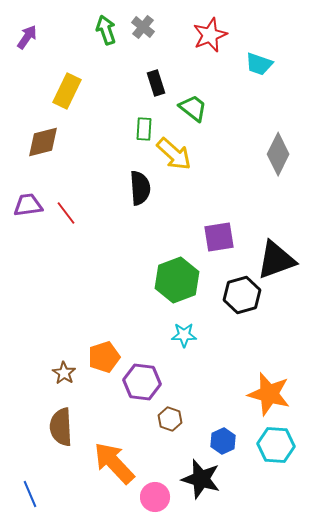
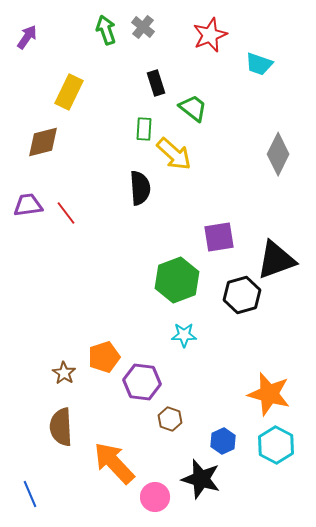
yellow rectangle: moved 2 px right, 1 px down
cyan hexagon: rotated 24 degrees clockwise
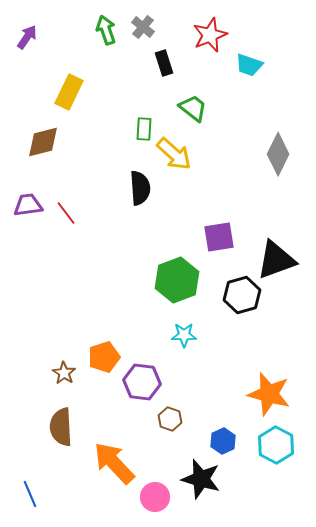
cyan trapezoid: moved 10 px left, 1 px down
black rectangle: moved 8 px right, 20 px up
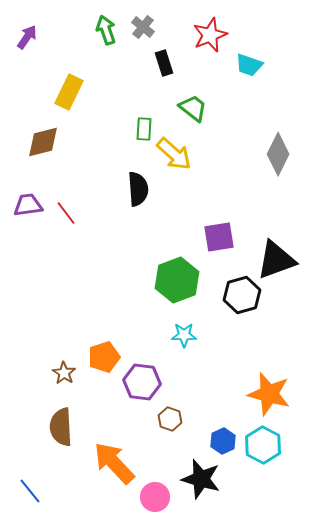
black semicircle: moved 2 px left, 1 px down
cyan hexagon: moved 13 px left
blue line: moved 3 px up; rotated 16 degrees counterclockwise
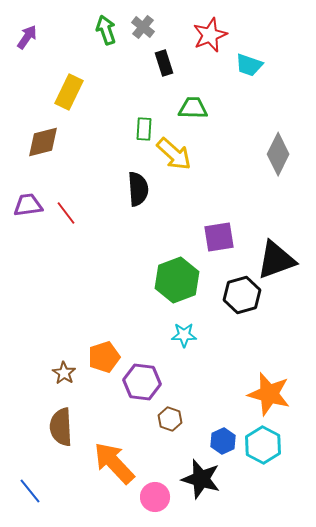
green trapezoid: rotated 36 degrees counterclockwise
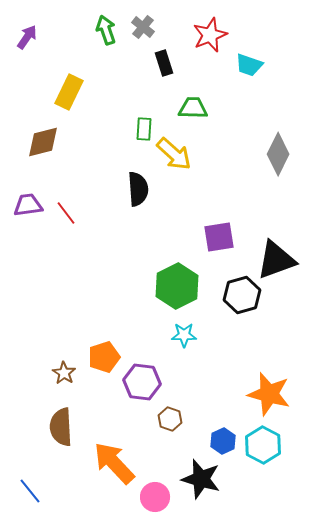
green hexagon: moved 6 px down; rotated 6 degrees counterclockwise
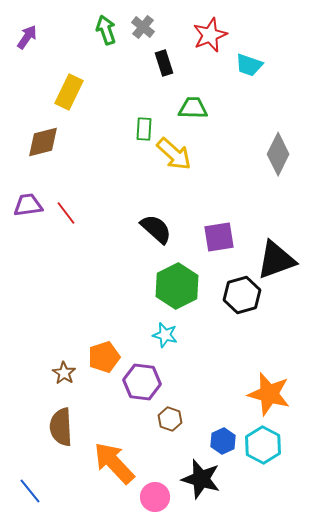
black semicircle: moved 18 px right, 40 px down; rotated 44 degrees counterclockwise
cyan star: moved 19 px left; rotated 15 degrees clockwise
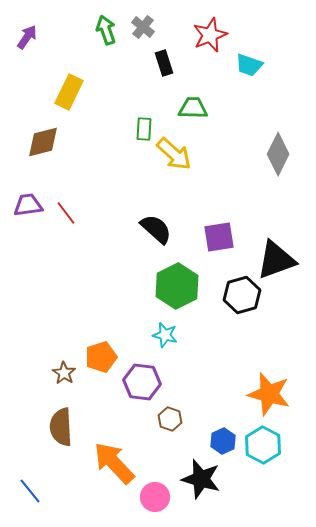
orange pentagon: moved 3 px left
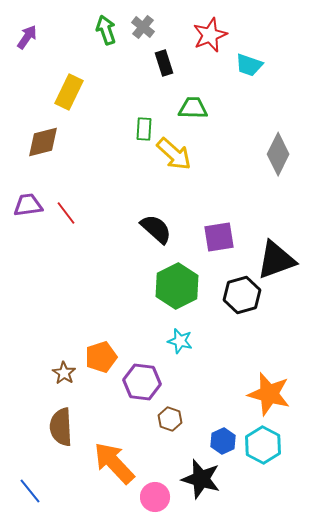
cyan star: moved 15 px right, 6 px down
